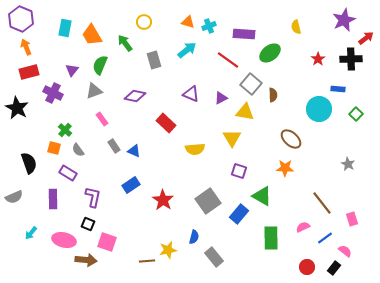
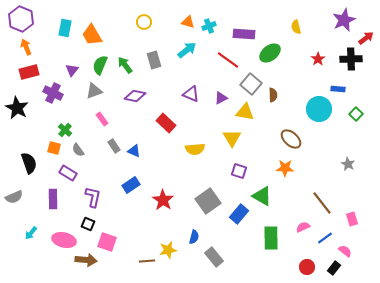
green arrow at (125, 43): moved 22 px down
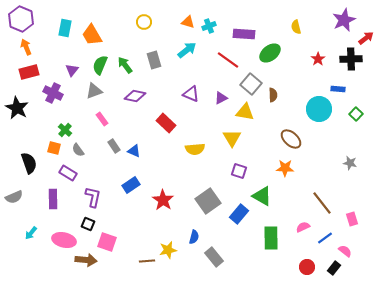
gray star at (348, 164): moved 2 px right, 1 px up; rotated 16 degrees counterclockwise
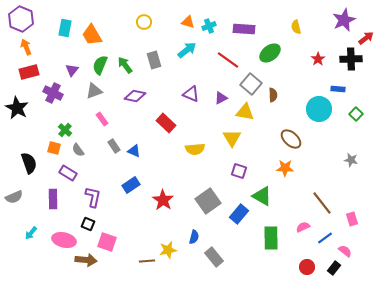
purple rectangle at (244, 34): moved 5 px up
gray star at (350, 163): moved 1 px right, 3 px up
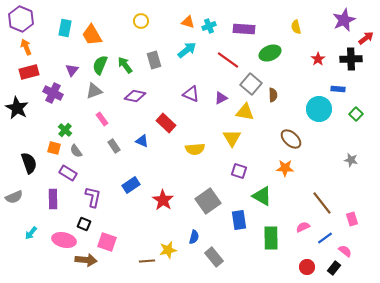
yellow circle at (144, 22): moved 3 px left, 1 px up
green ellipse at (270, 53): rotated 15 degrees clockwise
gray semicircle at (78, 150): moved 2 px left, 1 px down
blue triangle at (134, 151): moved 8 px right, 10 px up
blue rectangle at (239, 214): moved 6 px down; rotated 48 degrees counterclockwise
black square at (88, 224): moved 4 px left
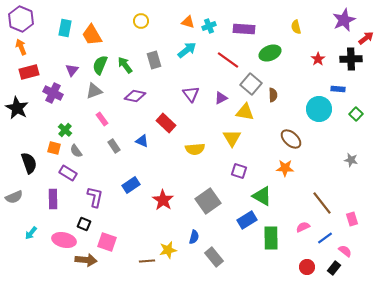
orange arrow at (26, 47): moved 5 px left
purple triangle at (191, 94): rotated 30 degrees clockwise
purple L-shape at (93, 197): moved 2 px right
blue rectangle at (239, 220): moved 8 px right; rotated 66 degrees clockwise
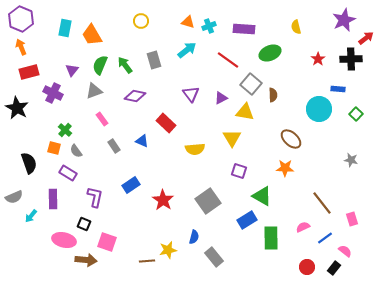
cyan arrow at (31, 233): moved 17 px up
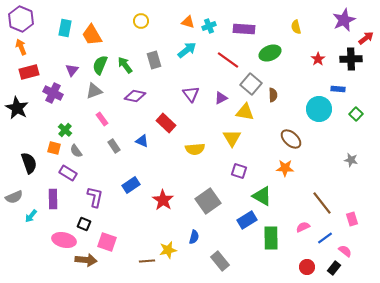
gray rectangle at (214, 257): moved 6 px right, 4 px down
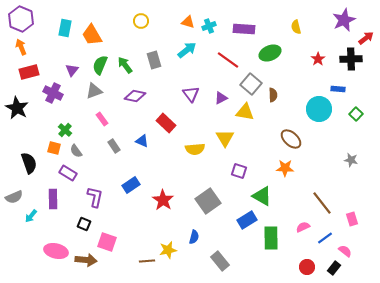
yellow triangle at (232, 138): moved 7 px left
pink ellipse at (64, 240): moved 8 px left, 11 px down
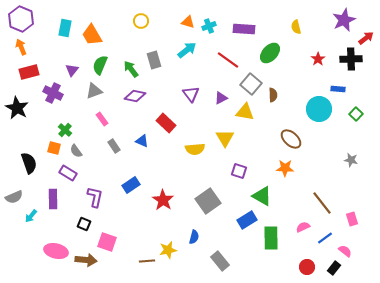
green ellipse at (270, 53): rotated 25 degrees counterclockwise
green arrow at (125, 65): moved 6 px right, 4 px down
